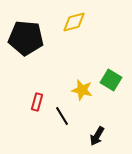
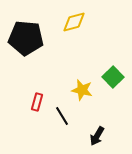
green square: moved 2 px right, 3 px up; rotated 15 degrees clockwise
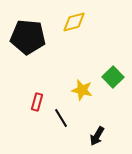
black pentagon: moved 2 px right, 1 px up
black line: moved 1 px left, 2 px down
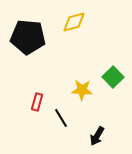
yellow star: rotated 10 degrees counterclockwise
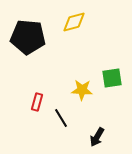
green square: moved 1 px left, 1 px down; rotated 35 degrees clockwise
black arrow: moved 1 px down
